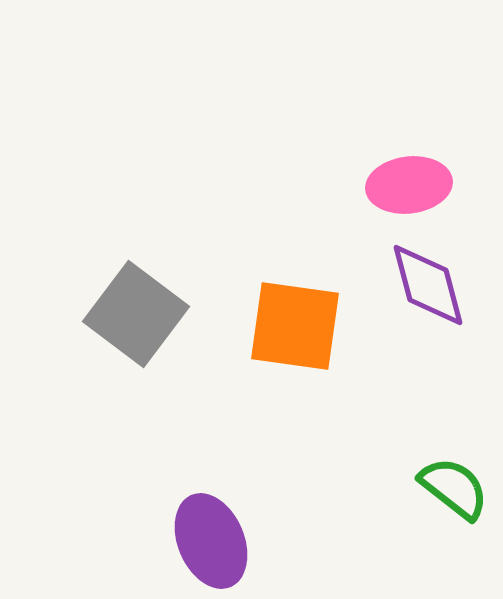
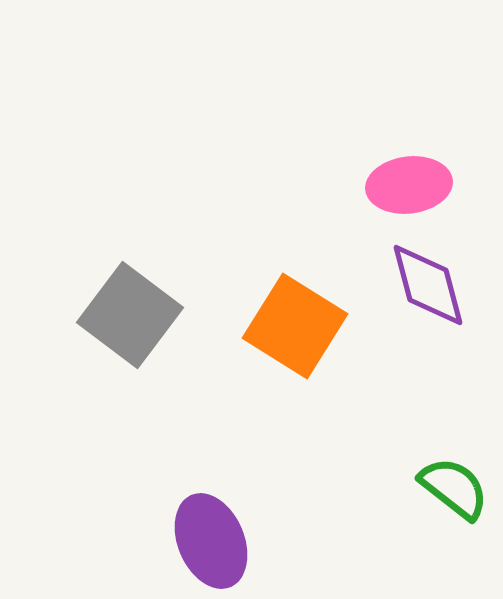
gray square: moved 6 px left, 1 px down
orange square: rotated 24 degrees clockwise
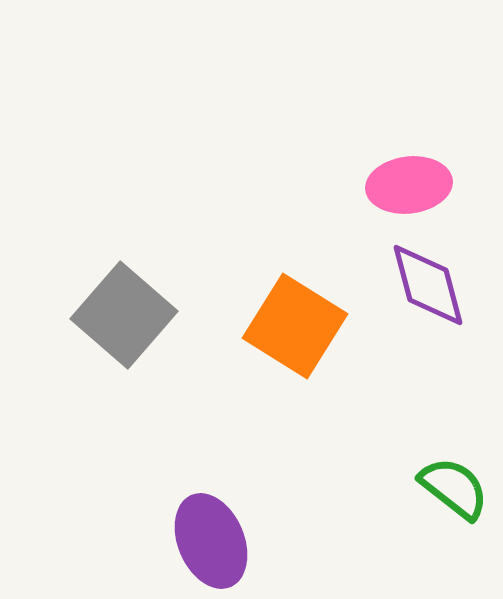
gray square: moved 6 px left; rotated 4 degrees clockwise
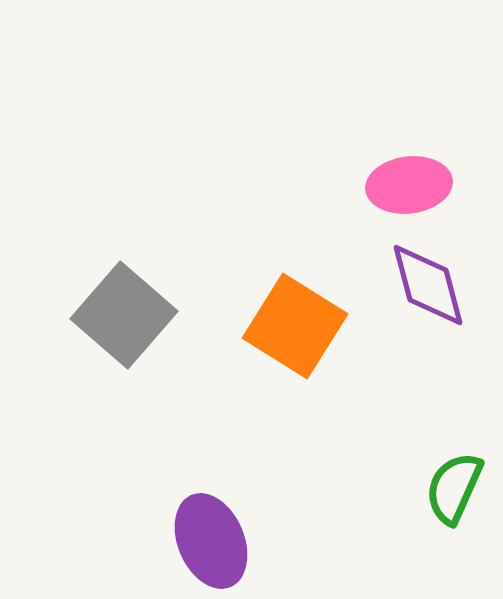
green semicircle: rotated 104 degrees counterclockwise
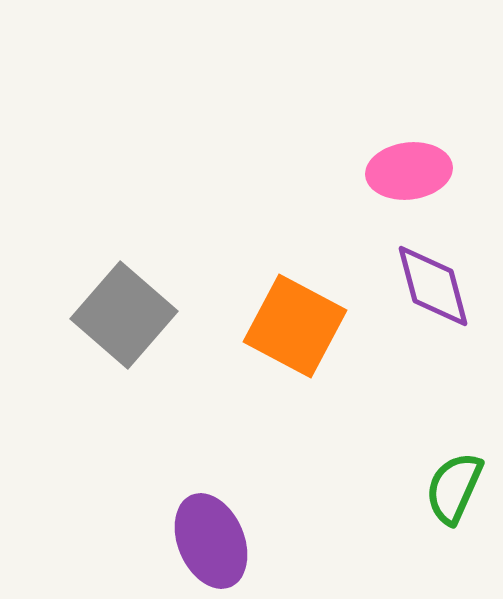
pink ellipse: moved 14 px up
purple diamond: moved 5 px right, 1 px down
orange square: rotated 4 degrees counterclockwise
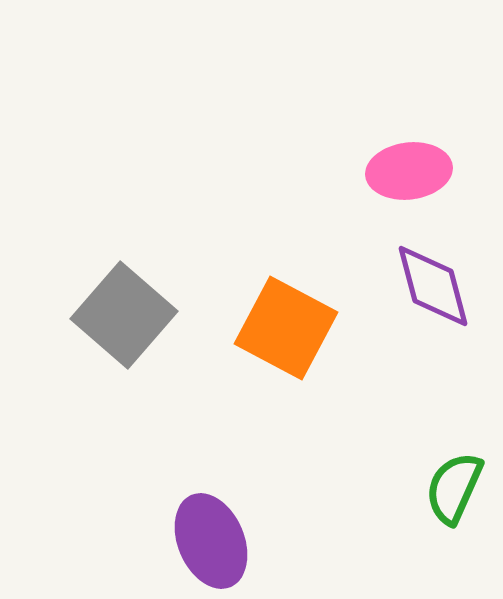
orange square: moved 9 px left, 2 px down
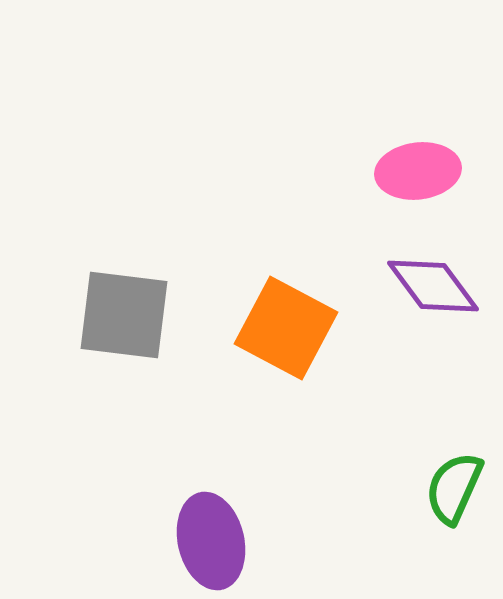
pink ellipse: moved 9 px right
purple diamond: rotated 22 degrees counterclockwise
gray square: rotated 34 degrees counterclockwise
purple ellipse: rotated 10 degrees clockwise
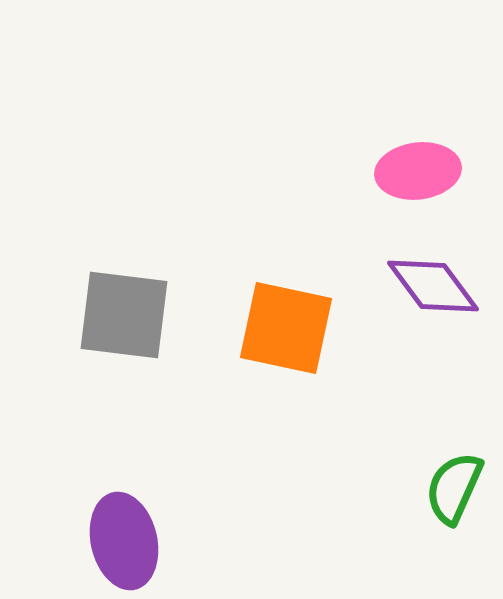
orange square: rotated 16 degrees counterclockwise
purple ellipse: moved 87 px left
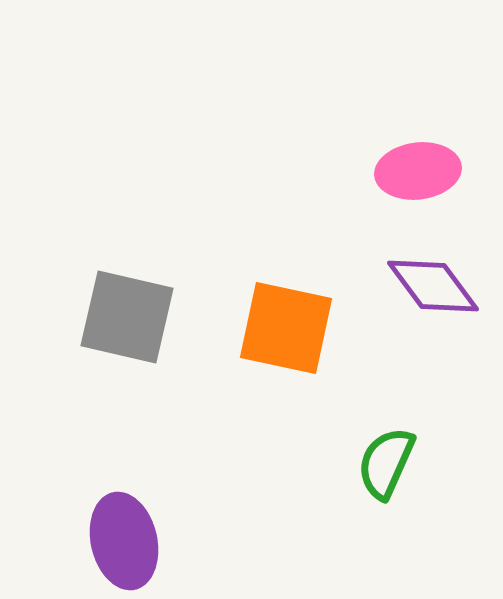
gray square: moved 3 px right, 2 px down; rotated 6 degrees clockwise
green semicircle: moved 68 px left, 25 px up
